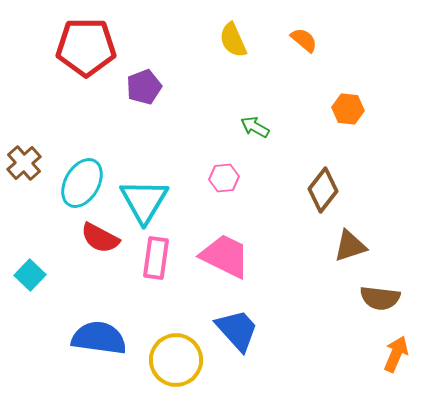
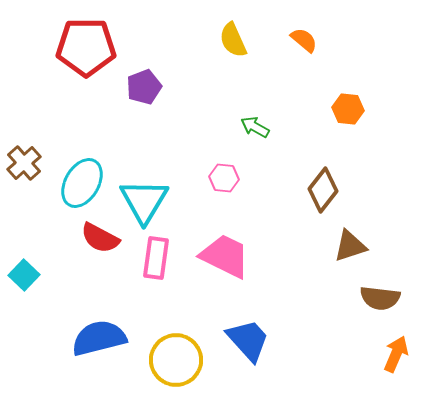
pink hexagon: rotated 12 degrees clockwise
cyan square: moved 6 px left
blue trapezoid: moved 11 px right, 10 px down
blue semicircle: rotated 22 degrees counterclockwise
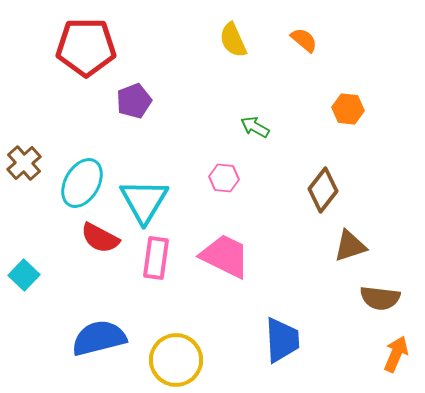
purple pentagon: moved 10 px left, 14 px down
blue trapezoid: moved 34 px right; rotated 39 degrees clockwise
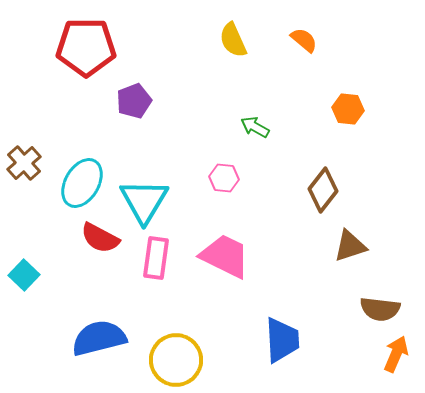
brown semicircle: moved 11 px down
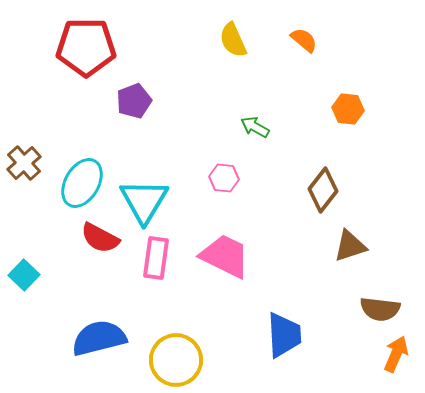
blue trapezoid: moved 2 px right, 5 px up
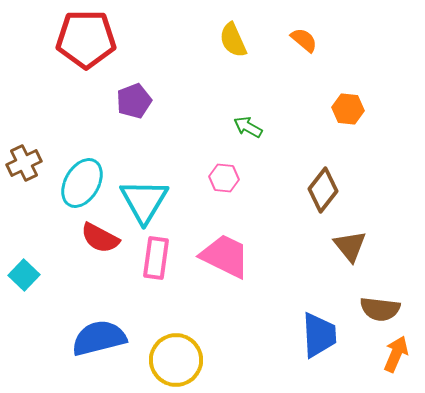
red pentagon: moved 8 px up
green arrow: moved 7 px left
brown cross: rotated 16 degrees clockwise
brown triangle: rotated 51 degrees counterclockwise
blue trapezoid: moved 35 px right
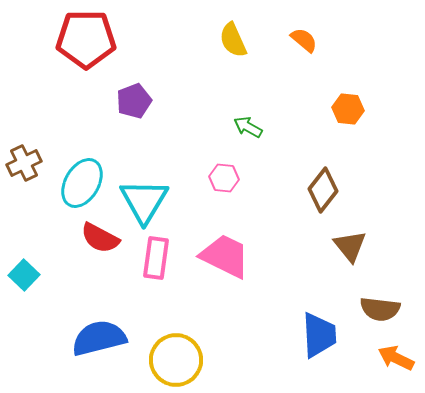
orange arrow: moved 4 px down; rotated 87 degrees counterclockwise
